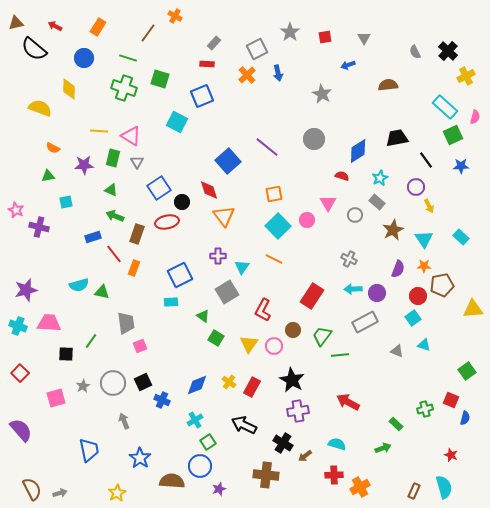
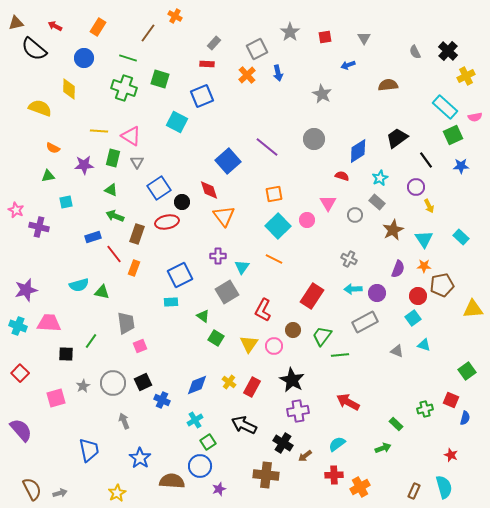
pink semicircle at (475, 117): rotated 64 degrees clockwise
black trapezoid at (397, 138): rotated 25 degrees counterclockwise
cyan semicircle at (337, 444): rotated 54 degrees counterclockwise
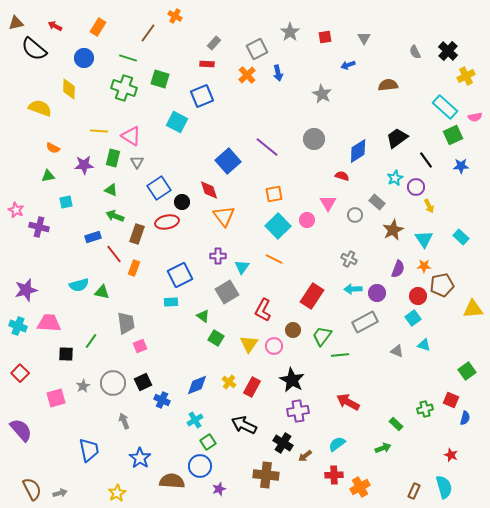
cyan star at (380, 178): moved 15 px right
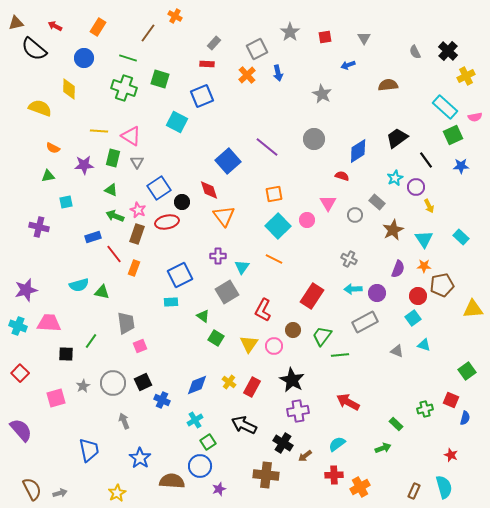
pink star at (16, 210): moved 122 px right
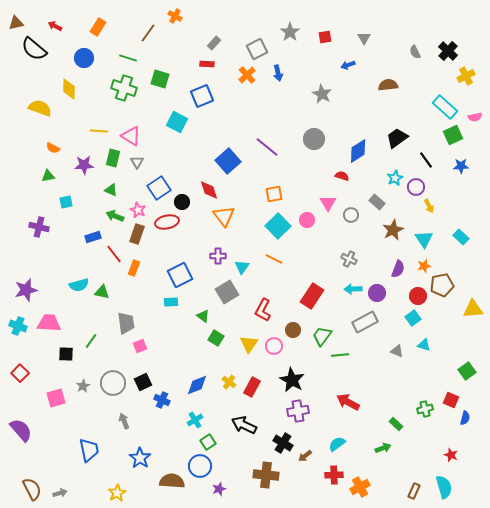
gray circle at (355, 215): moved 4 px left
orange star at (424, 266): rotated 16 degrees counterclockwise
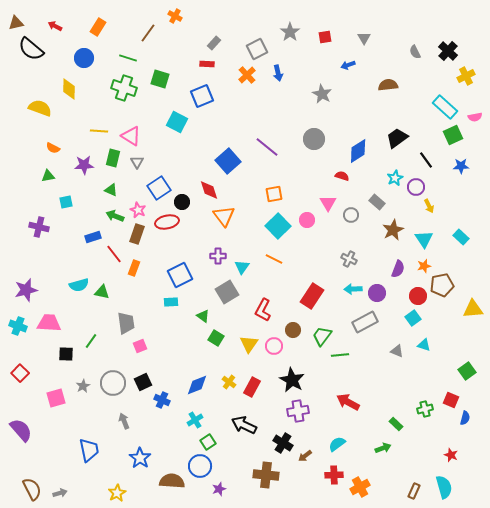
black semicircle at (34, 49): moved 3 px left
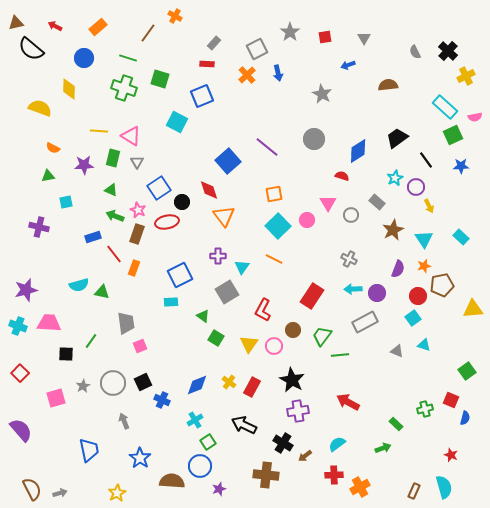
orange rectangle at (98, 27): rotated 18 degrees clockwise
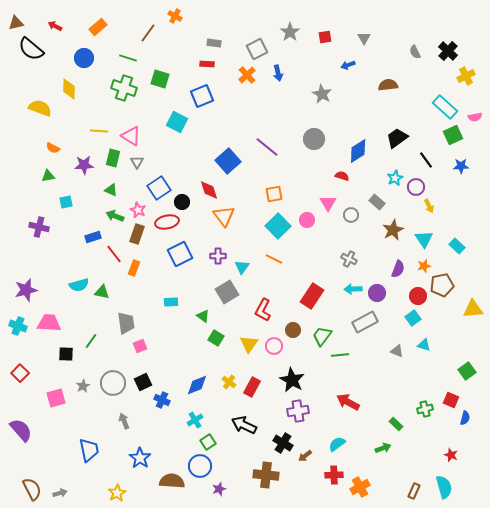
gray rectangle at (214, 43): rotated 56 degrees clockwise
cyan rectangle at (461, 237): moved 4 px left, 9 px down
blue square at (180, 275): moved 21 px up
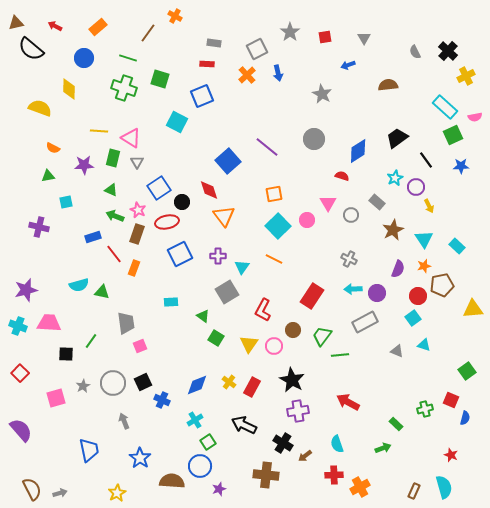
pink triangle at (131, 136): moved 2 px down
cyan semicircle at (337, 444): rotated 72 degrees counterclockwise
